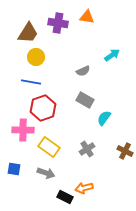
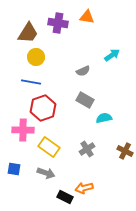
cyan semicircle: rotated 42 degrees clockwise
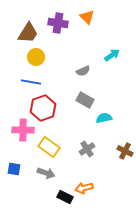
orange triangle: rotated 35 degrees clockwise
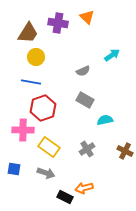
cyan semicircle: moved 1 px right, 2 px down
